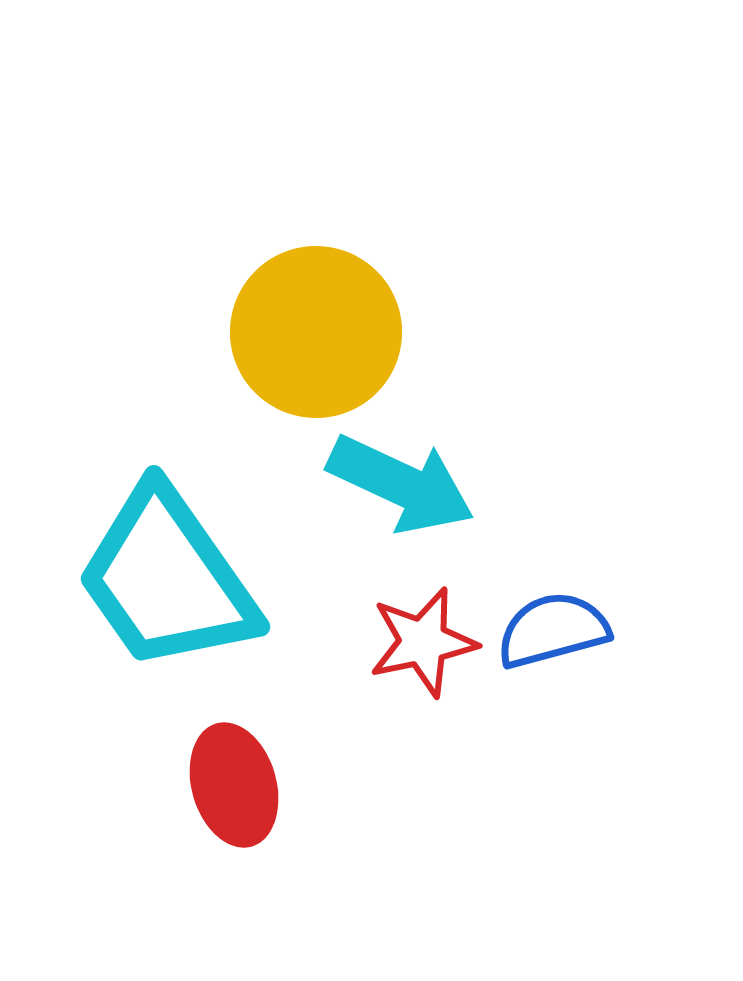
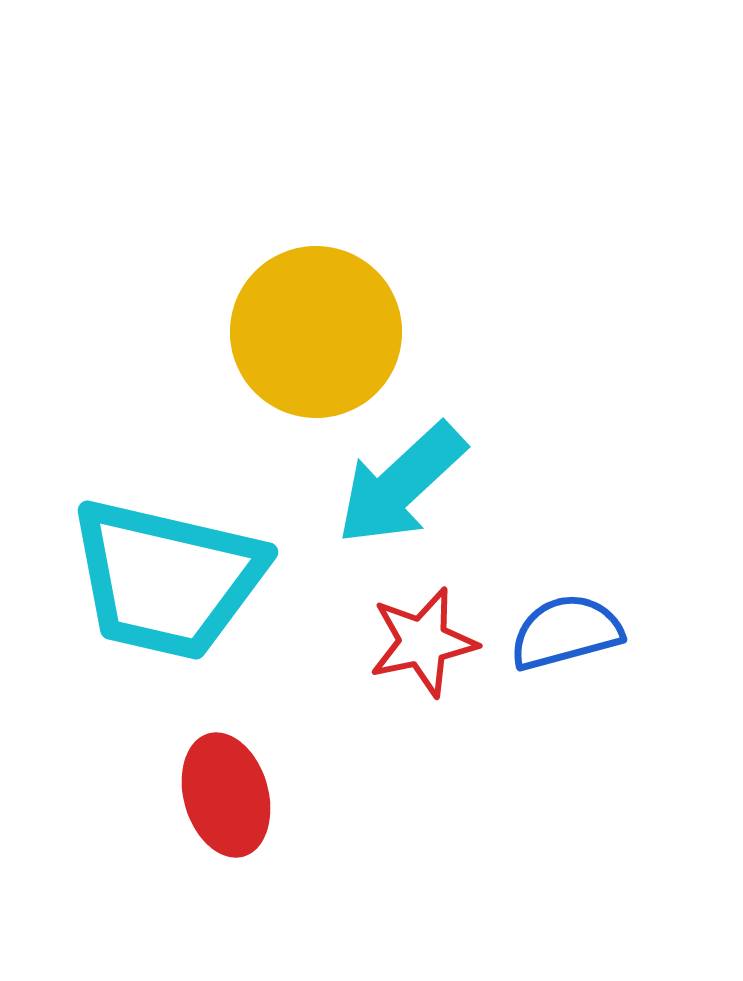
cyan arrow: rotated 112 degrees clockwise
cyan trapezoid: rotated 42 degrees counterclockwise
blue semicircle: moved 13 px right, 2 px down
red ellipse: moved 8 px left, 10 px down
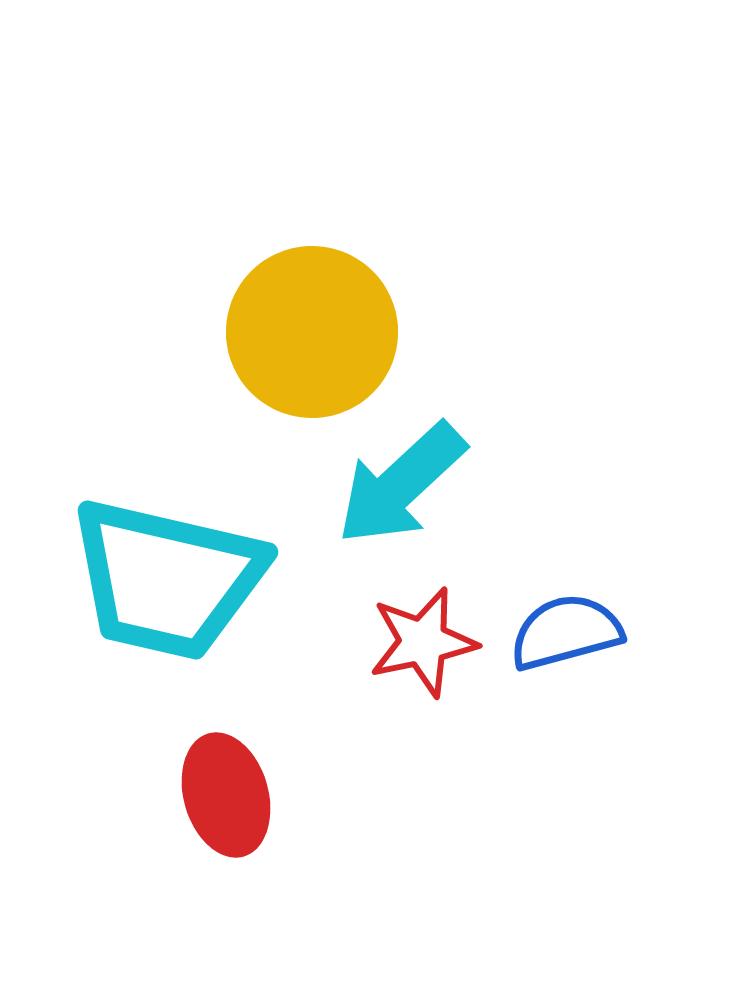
yellow circle: moved 4 px left
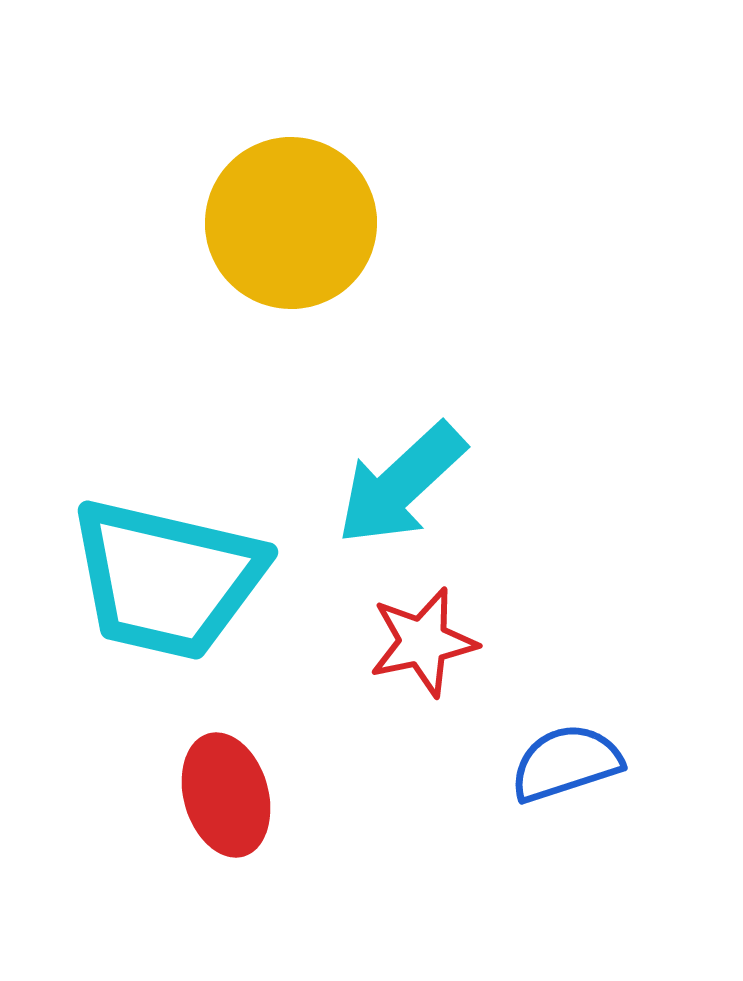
yellow circle: moved 21 px left, 109 px up
blue semicircle: moved 131 px down; rotated 3 degrees counterclockwise
